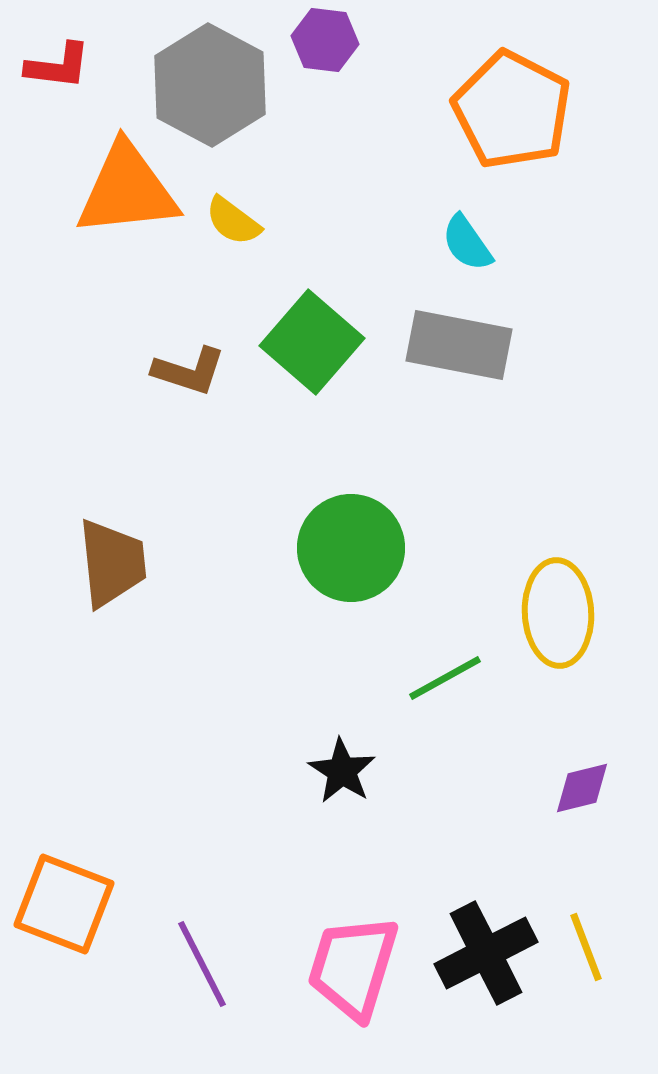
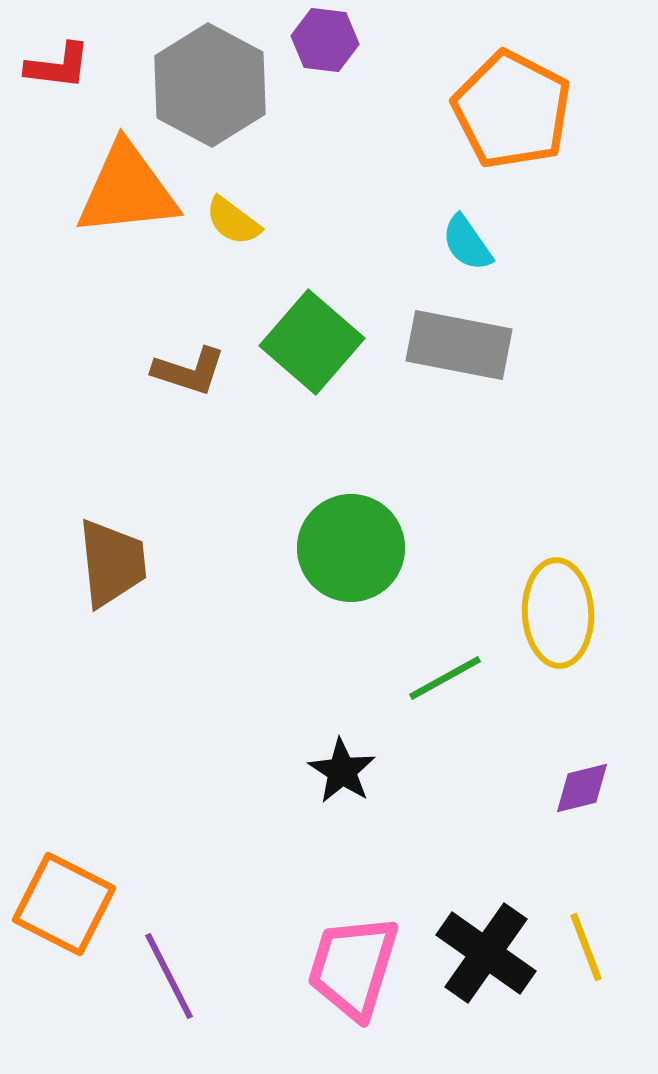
orange square: rotated 6 degrees clockwise
black cross: rotated 28 degrees counterclockwise
purple line: moved 33 px left, 12 px down
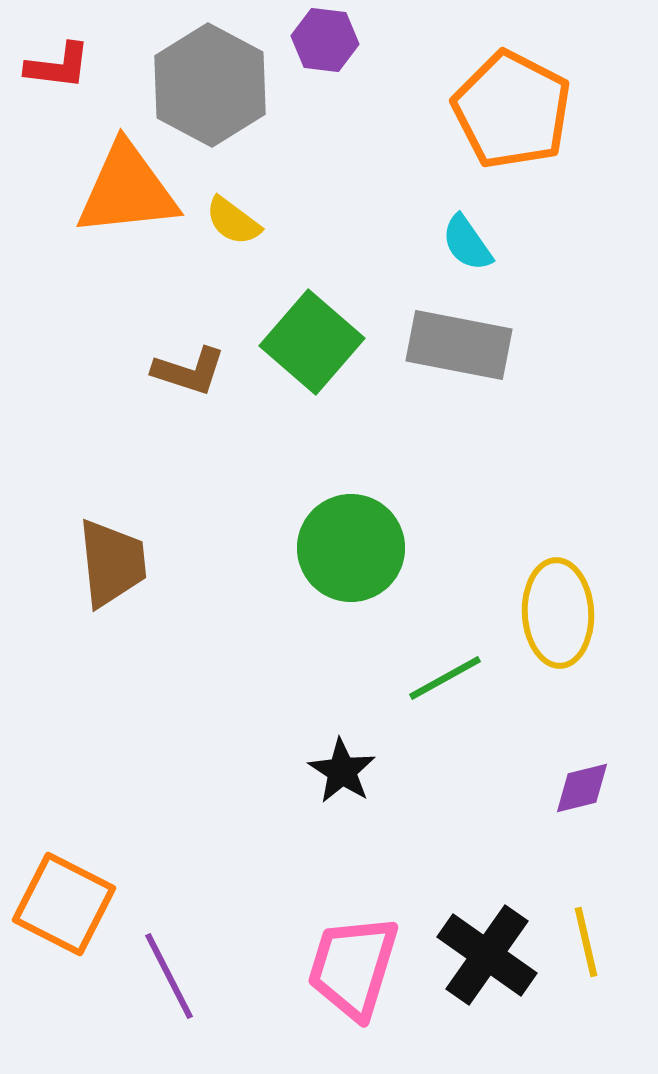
yellow line: moved 5 px up; rotated 8 degrees clockwise
black cross: moved 1 px right, 2 px down
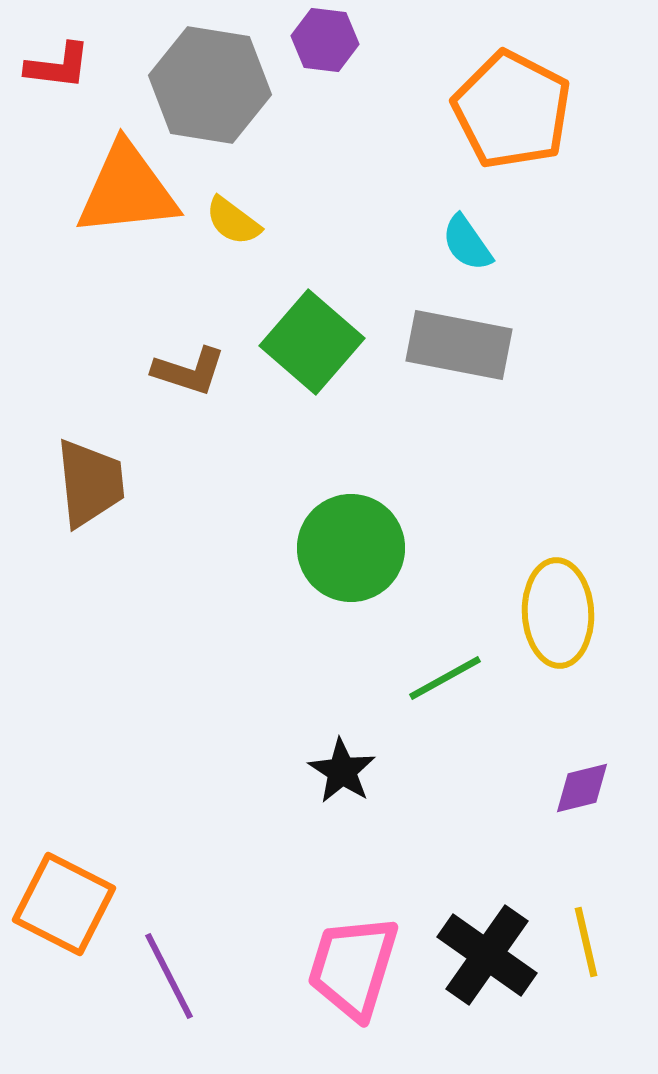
gray hexagon: rotated 19 degrees counterclockwise
brown trapezoid: moved 22 px left, 80 px up
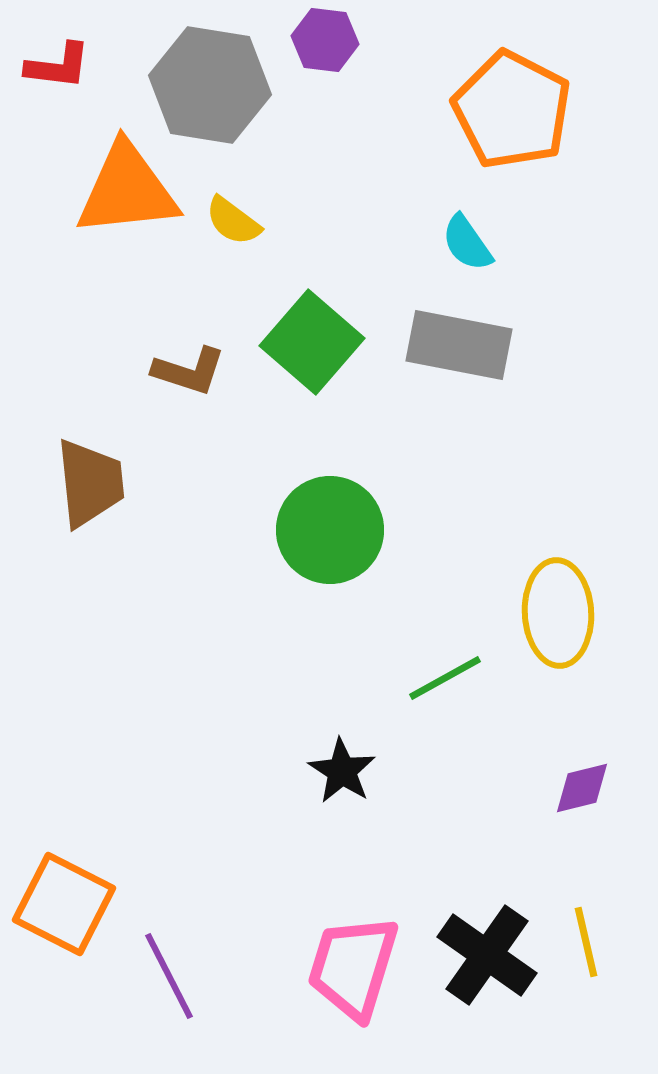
green circle: moved 21 px left, 18 px up
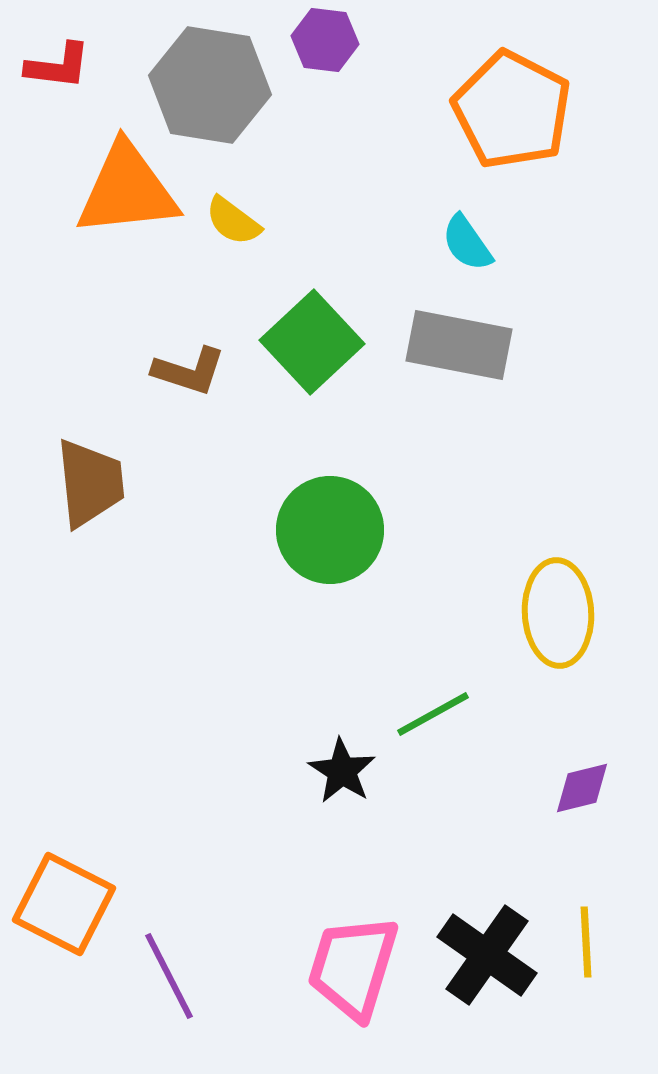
green square: rotated 6 degrees clockwise
green line: moved 12 px left, 36 px down
yellow line: rotated 10 degrees clockwise
